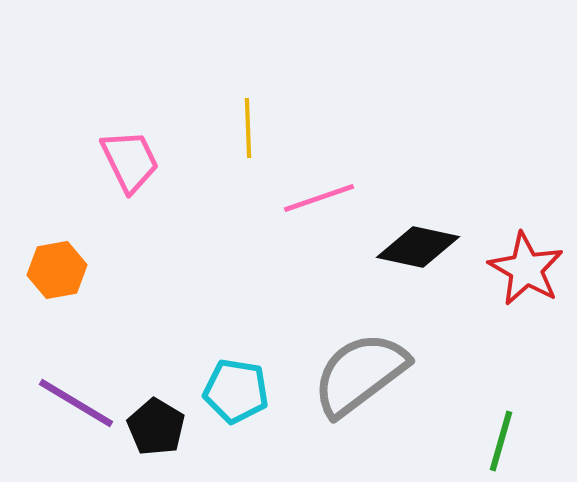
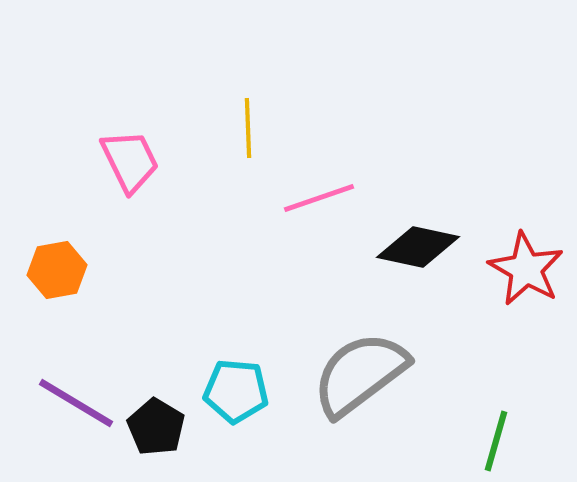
cyan pentagon: rotated 4 degrees counterclockwise
green line: moved 5 px left
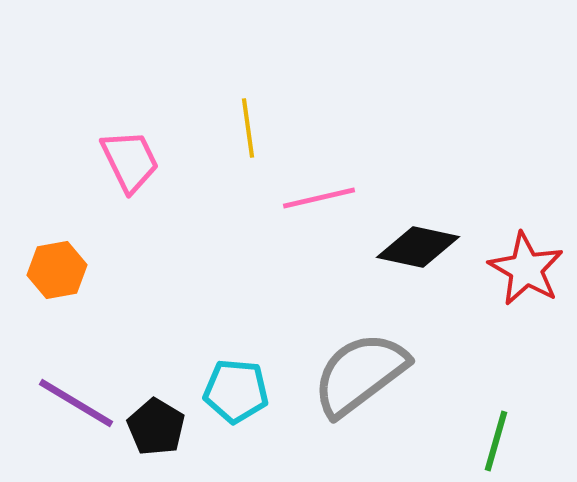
yellow line: rotated 6 degrees counterclockwise
pink line: rotated 6 degrees clockwise
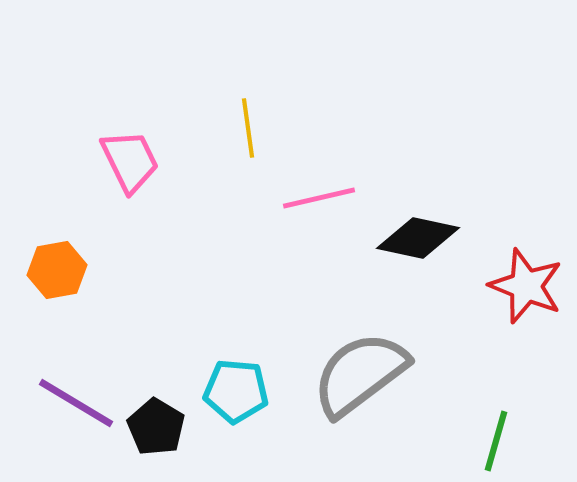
black diamond: moved 9 px up
red star: moved 17 px down; rotated 8 degrees counterclockwise
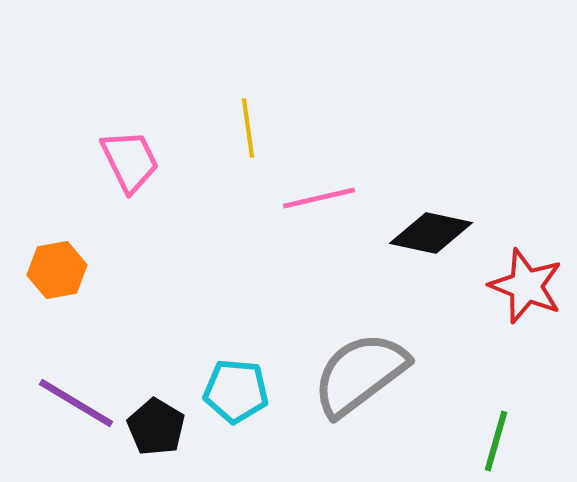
black diamond: moved 13 px right, 5 px up
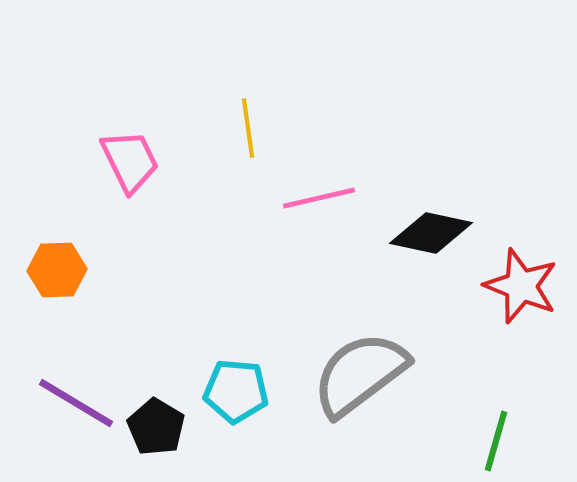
orange hexagon: rotated 8 degrees clockwise
red star: moved 5 px left
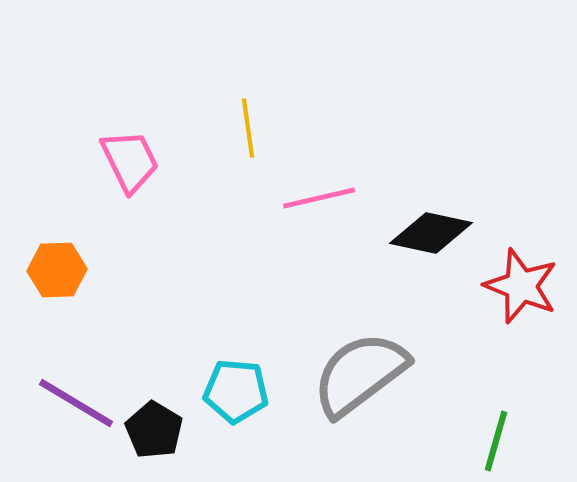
black pentagon: moved 2 px left, 3 px down
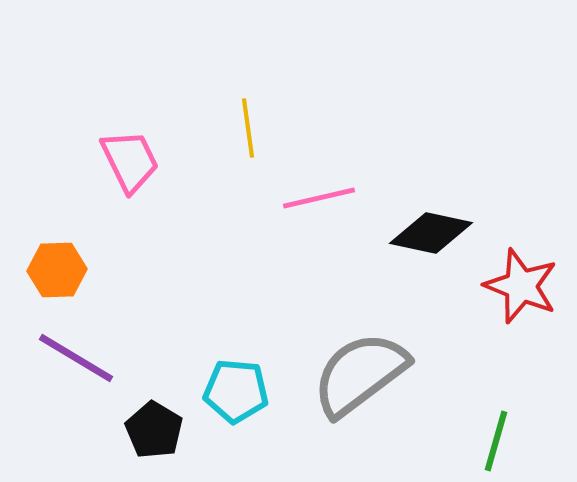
purple line: moved 45 px up
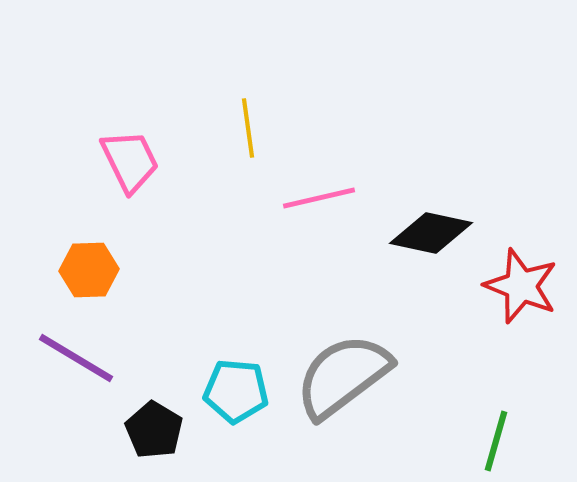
orange hexagon: moved 32 px right
gray semicircle: moved 17 px left, 2 px down
